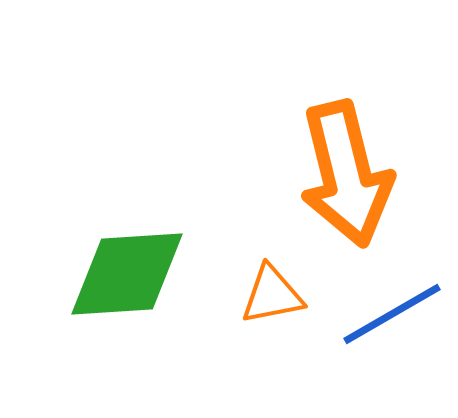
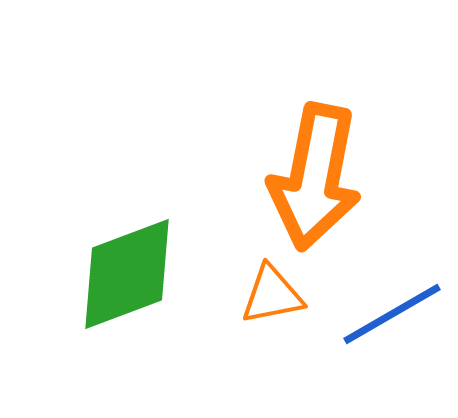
orange arrow: moved 31 px left, 3 px down; rotated 25 degrees clockwise
green diamond: rotated 17 degrees counterclockwise
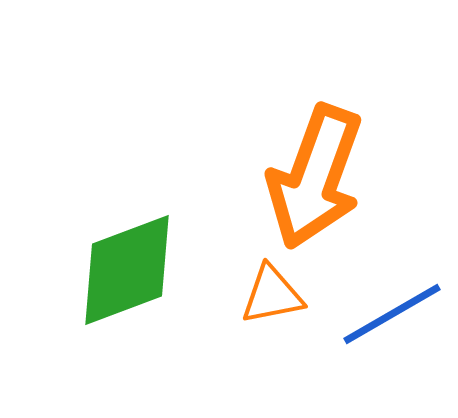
orange arrow: rotated 9 degrees clockwise
green diamond: moved 4 px up
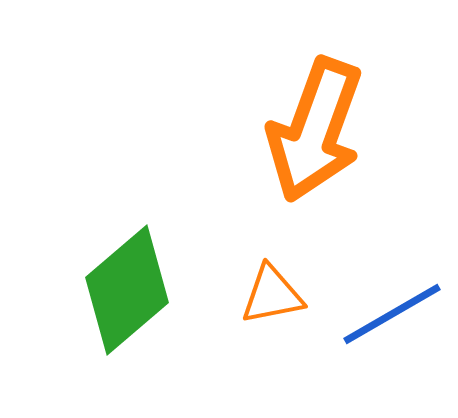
orange arrow: moved 47 px up
green diamond: moved 20 px down; rotated 20 degrees counterclockwise
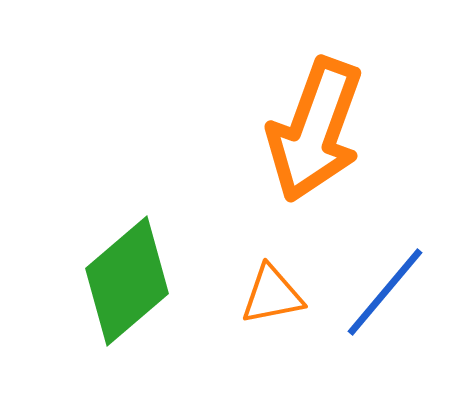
green diamond: moved 9 px up
blue line: moved 7 px left, 22 px up; rotated 20 degrees counterclockwise
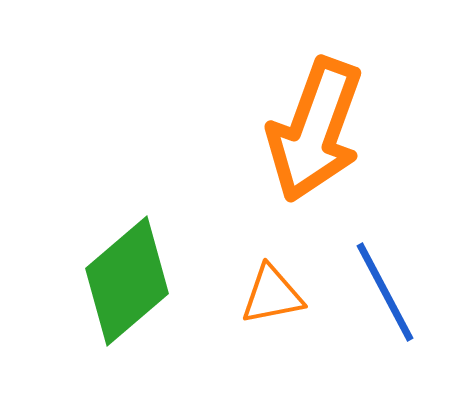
blue line: rotated 68 degrees counterclockwise
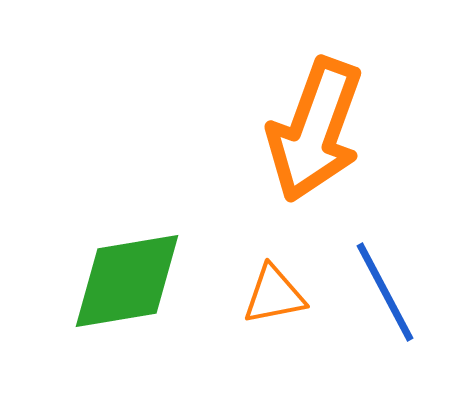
green diamond: rotated 31 degrees clockwise
orange triangle: moved 2 px right
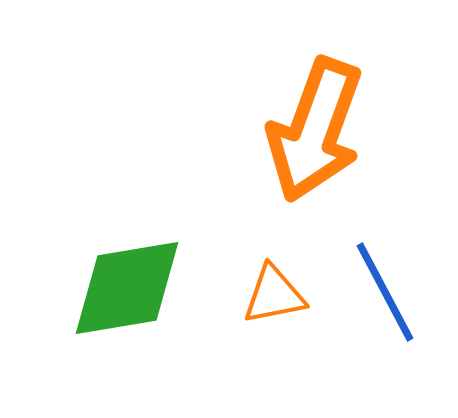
green diamond: moved 7 px down
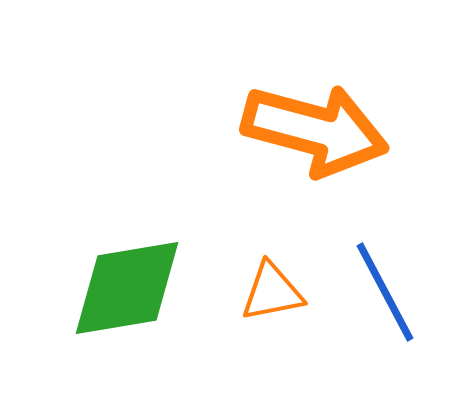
orange arrow: rotated 95 degrees counterclockwise
orange triangle: moved 2 px left, 3 px up
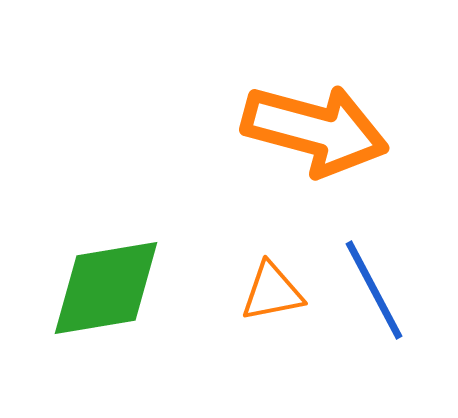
green diamond: moved 21 px left
blue line: moved 11 px left, 2 px up
